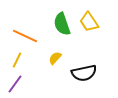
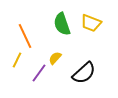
yellow trapezoid: moved 2 px right, 1 px down; rotated 35 degrees counterclockwise
orange line: rotated 40 degrees clockwise
black semicircle: rotated 30 degrees counterclockwise
purple line: moved 24 px right, 11 px up
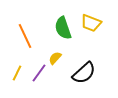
green semicircle: moved 1 px right, 4 px down
yellow line: moved 13 px down
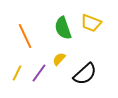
yellow semicircle: moved 4 px right, 1 px down
black semicircle: moved 1 px right, 1 px down
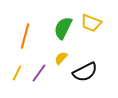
green semicircle: rotated 45 degrees clockwise
orange line: rotated 40 degrees clockwise
yellow semicircle: moved 2 px right, 1 px up
black semicircle: moved 2 px up; rotated 15 degrees clockwise
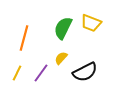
orange line: moved 1 px left, 2 px down
purple line: moved 2 px right
